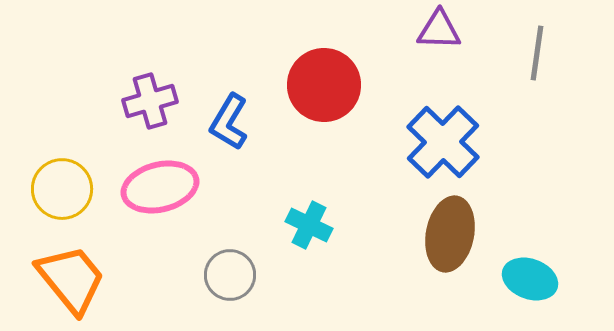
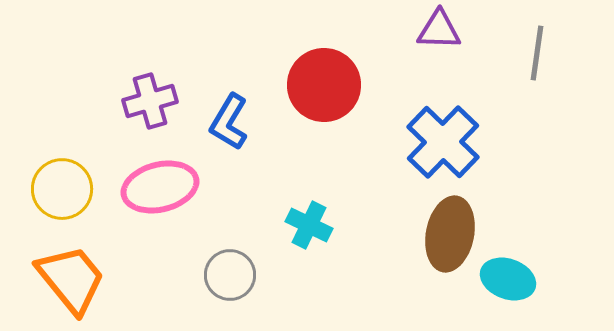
cyan ellipse: moved 22 px left
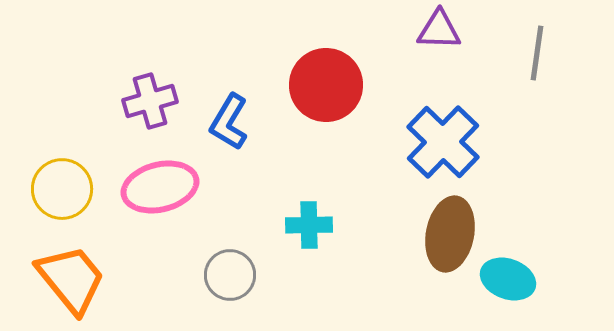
red circle: moved 2 px right
cyan cross: rotated 27 degrees counterclockwise
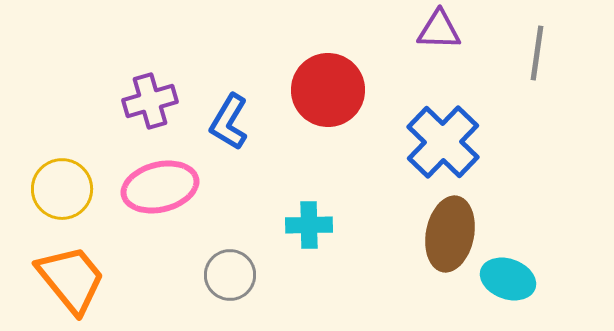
red circle: moved 2 px right, 5 px down
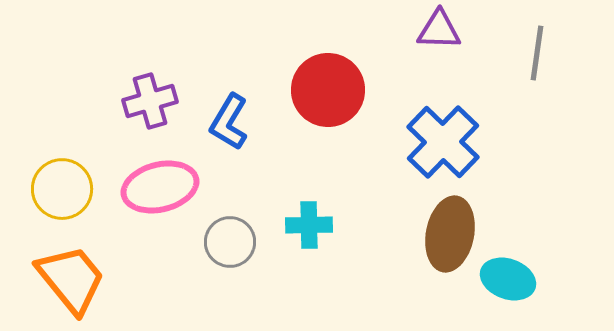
gray circle: moved 33 px up
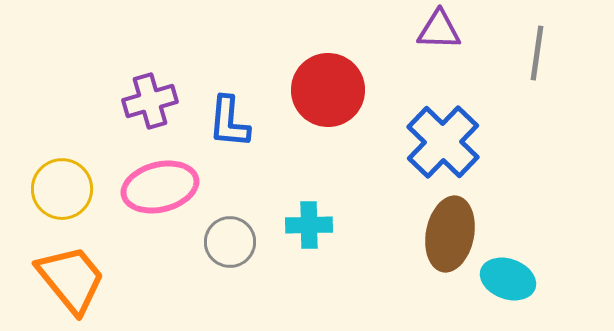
blue L-shape: rotated 26 degrees counterclockwise
